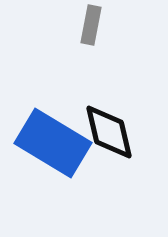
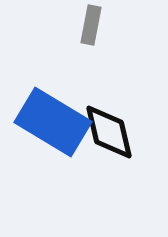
blue rectangle: moved 21 px up
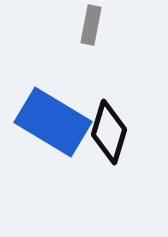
black diamond: rotated 30 degrees clockwise
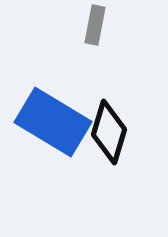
gray rectangle: moved 4 px right
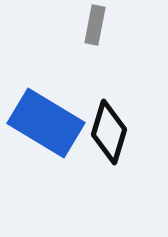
blue rectangle: moved 7 px left, 1 px down
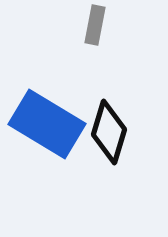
blue rectangle: moved 1 px right, 1 px down
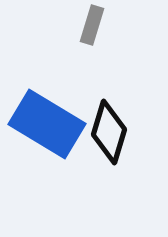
gray rectangle: moved 3 px left; rotated 6 degrees clockwise
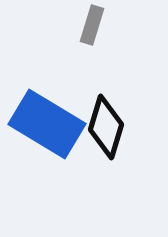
black diamond: moved 3 px left, 5 px up
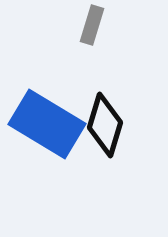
black diamond: moved 1 px left, 2 px up
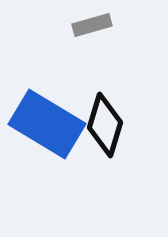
gray rectangle: rotated 57 degrees clockwise
